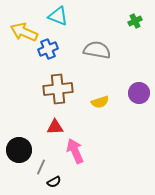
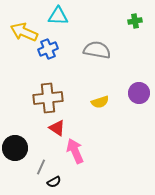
cyan triangle: rotated 20 degrees counterclockwise
green cross: rotated 16 degrees clockwise
brown cross: moved 10 px left, 9 px down
red triangle: moved 2 px right, 1 px down; rotated 36 degrees clockwise
black circle: moved 4 px left, 2 px up
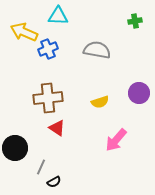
pink arrow: moved 41 px right, 11 px up; rotated 115 degrees counterclockwise
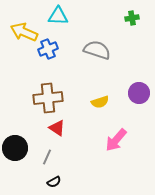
green cross: moved 3 px left, 3 px up
gray semicircle: rotated 8 degrees clockwise
gray line: moved 6 px right, 10 px up
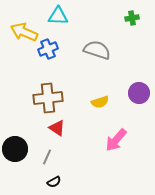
black circle: moved 1 px down
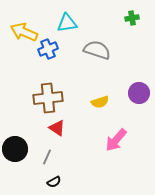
cyan triangle: moved 9 px right, 7 px down; rotated 10 degrees counterclockwise
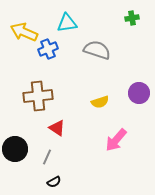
brown cross: moved 10 px left, 2 px up
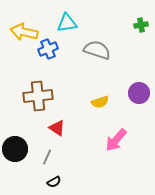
green cross: moved 9 px right, 7 px down
yellow arrow: rotated 12 degrees counterclockwise
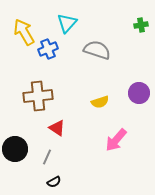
cyan triangle: rotated 40 degrees counterclockwise
yellow arrow: rotated 48 degrees clockwise
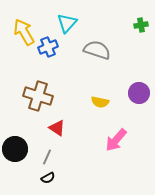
blue cross: moved 2 px up
brown cross: rotated 24 degrees clockwise
yellow semicircle: rotated 30 degrees clockwise
black semicircle: moved 6 px left, 4 px up
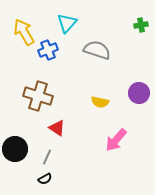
blue cross: moved 3 px down
black semicircle: moved 3 px left, 1 px down
